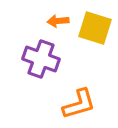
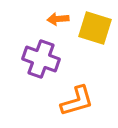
orange arrow: moved 2 px up
orange L-shape: moved 2 px left, 3 px up
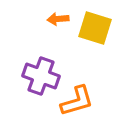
purple cross: moved 17 px down
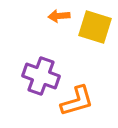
orange arrow: moved 1 px right, 3 px up
yellow square: moved 1 px up
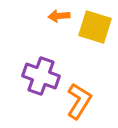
orange L-shape: moved 2 px right; rotated 42 degrees counterclockwise
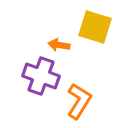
orange arrow: moved 29 px down; rotated 15 degrees clockwise
